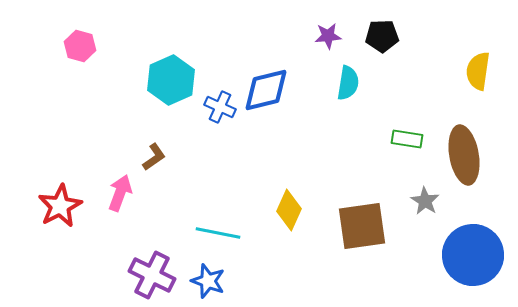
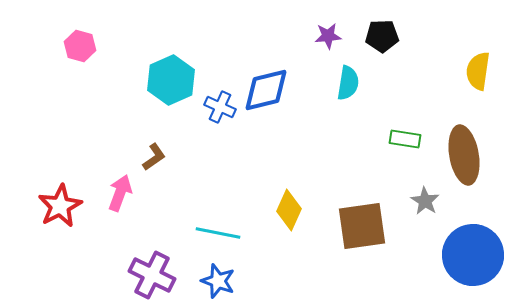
green rectangle: moved 2 px left
blue star: moved 10 px right
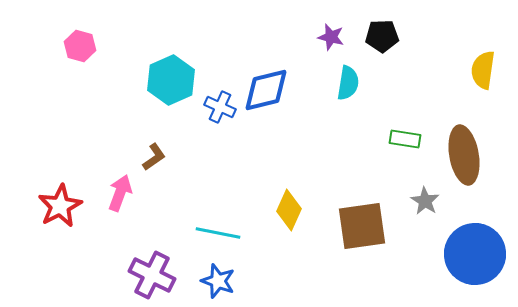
purple star: moved 3 px right, 1 px down; rotated 20 degrees clockwise
yellow semicircle: moved 5 px right, 1 px up
blue circle: moved 2 px right, 1 px up
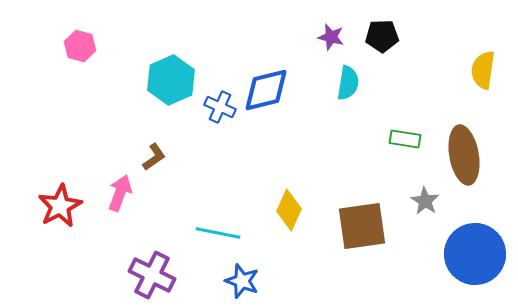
blue star: moved 24 px right
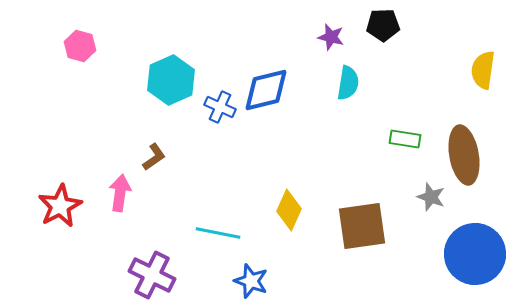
black pentagon: moved 1 px right, 11 px up
pink arrow: rotated 12 degrees counterclockwise
gray star: moved 6 px right, 4 px up; rotated 12 degrees counterclockwise
blue star: moved 9 px right
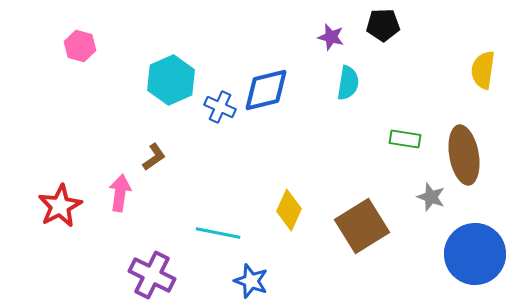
brown square: rotated 24 degrees counterclockwise
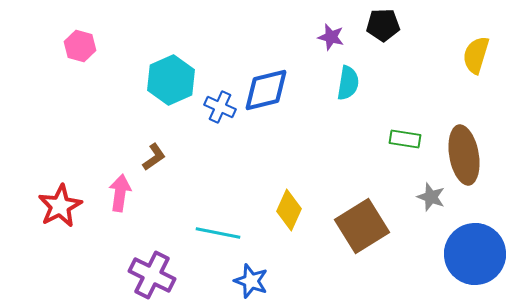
yellow semicircle: moved 7 px left, 15 px up; rotated 9 degrees clockwise
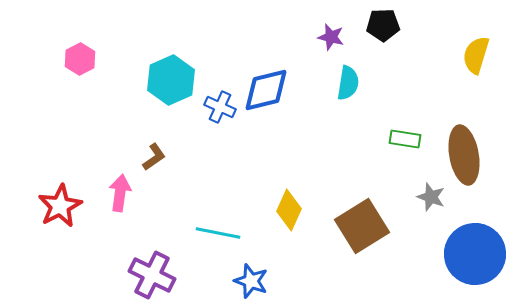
pink hexagon: moved 13 px down; rotated 16 degrees clockwise
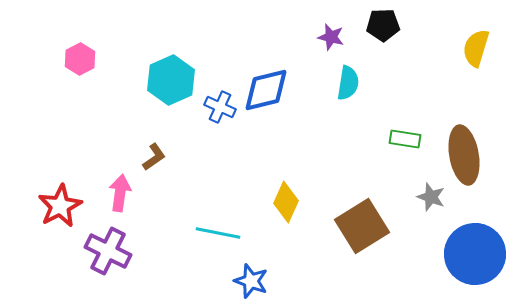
yellow semicircle: moved 7 px up
yellow diamond: moved 3 px left, 8 px up
purple cross: moved 44 px left, 24 px up
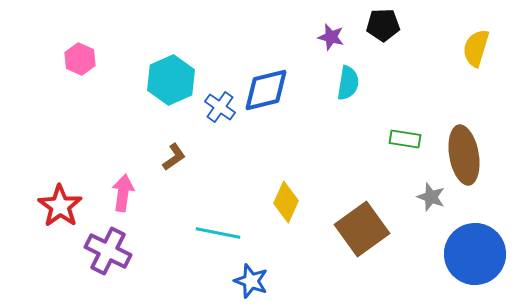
pink hexagon: rotated 8 degrees counterclockwise
blue cross: rotated 12 degrees clockwise
brown L-shape: moved 20 px right
pink arrow: moved 3 px right
red star: rotated 9 degrees counterclockwise
brown square: moved 3 px down; rotated 4 degrees counterclockwise
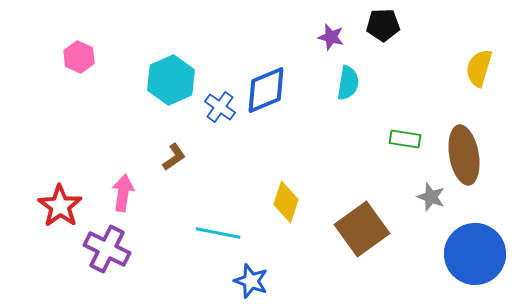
yellow semicircle: moved 3 px right, 20 px down
pink hexagon: moved 1 px left, 2 px up
blue diamond: rotated 9 degrees counterclockwise
yellow diamond: rotated 6 degrees counterclockwise
purple cross: moved 1 px left, 2 px up
